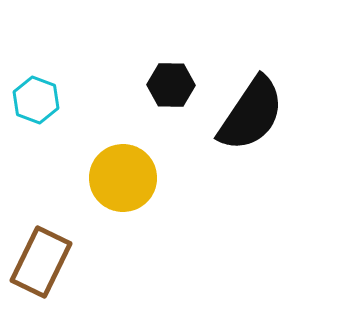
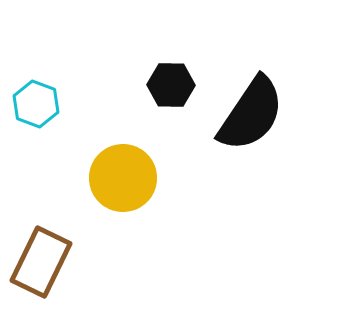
cyan hexagon: moved 4 px down
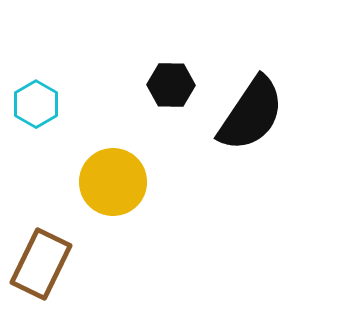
cyan hexagon: rotated 9 degrees clockwise
yellow circle: moved 10 px left, 4 px down
brown rectangle: moved 2 px down
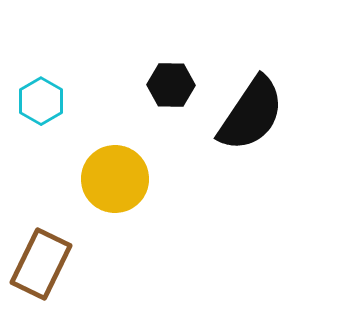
cyan hexagon: moved 5 px right, 3 px up
yellow circle: moved 2 px right, 3 px up
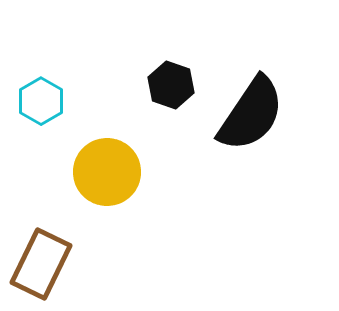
black hexagon: rotated 18 degrees clockwise
yellow circle: moved 8 px left, 7 px up
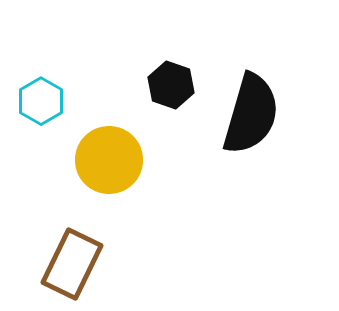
black semicircle: rotated 18 degrees counterclockwise
yellow circle: moved 2 px right, 12 px up
brown rectangle: moved 31 px right
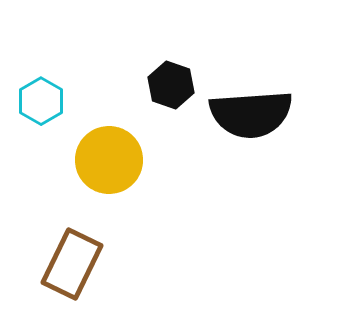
black semicircle: rotated 70 degrees clockwise
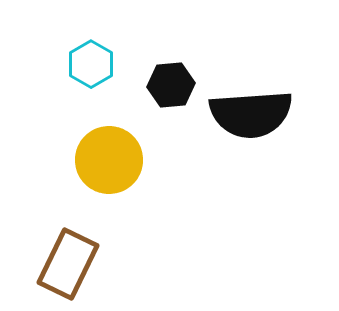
black hexagon: rotated 24 degrees counterclockwise
cyan hexagon: moved 50 px right, 37 px up
brown rectangle: moved 4 px left
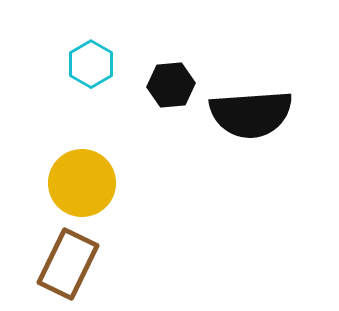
yellow circle: moved 27 px left, 23 px down
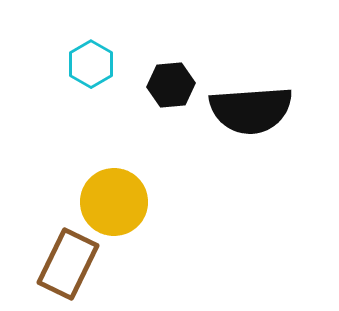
black semicircle: moved 4 px up
yellow circle: moved 32 px right, 19 px down
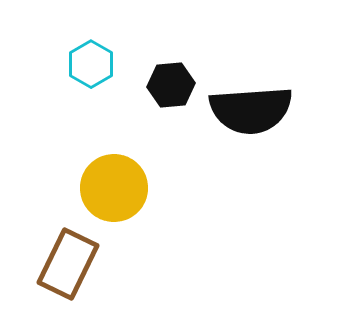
yellow circle: moved 14 px up
